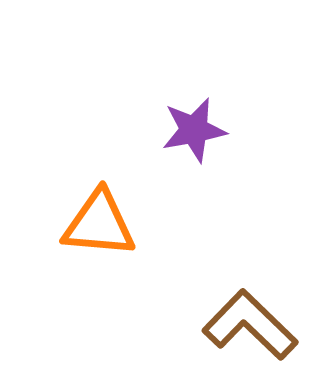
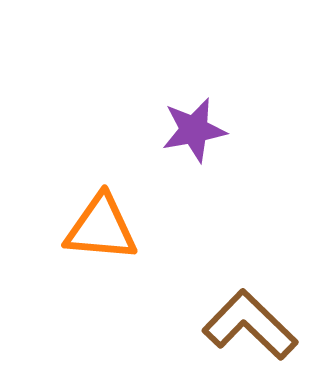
orange triangle: moved 2 px right, 4 px down
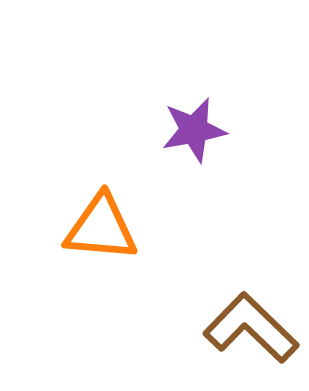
brown L-shape: moved 1 px right, 3 px down
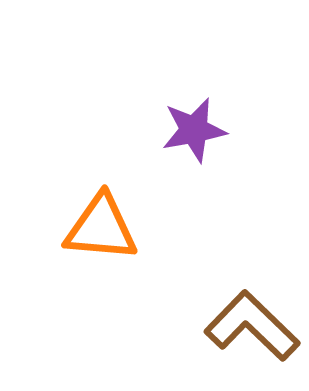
brown L-shape: moved 1 px right, 2 px up
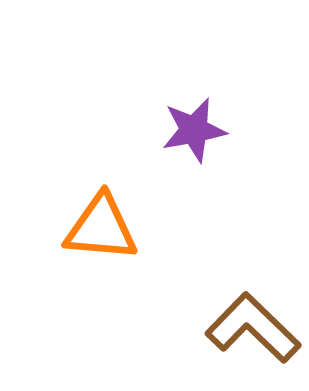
brown L-shape: moved 1 px right, 2 px down
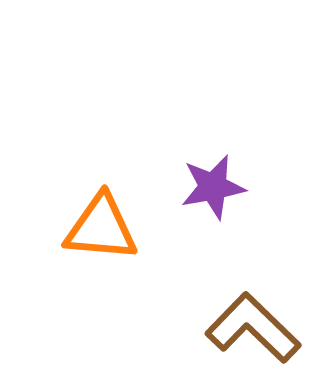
purple star: moved 19 px right, 57 px down
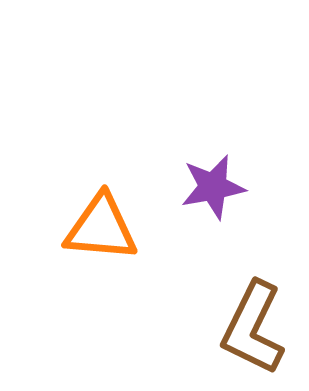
brown L-shape: rotated 108 degrees counterclockwise
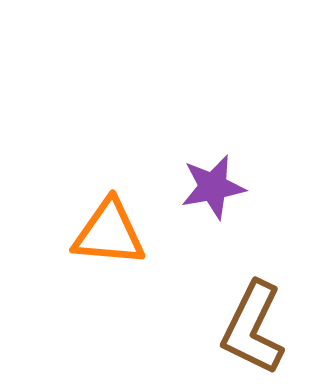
orange triangle: moved 8 px right, 5 px down
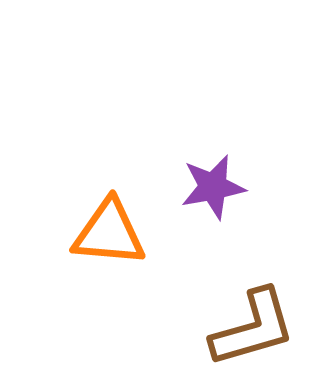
brown L-shape: rotated 132 degrees counterclockwise
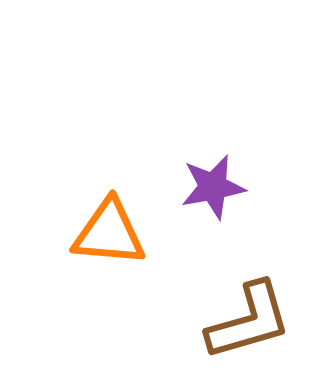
brown L-shape: moved 4 px left, 7 px up
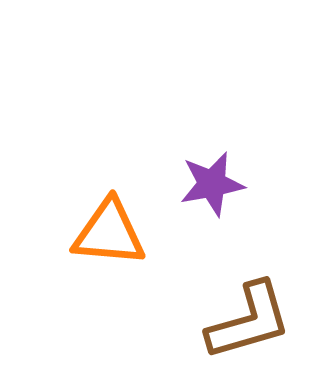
purple star: moved 1 px left, 3 px up
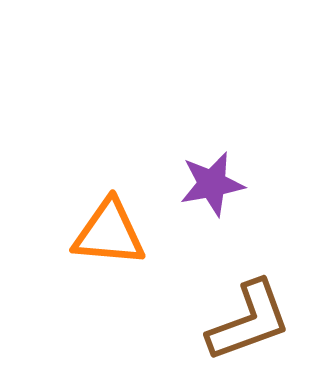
brown L-shape: rotated 4 degrees counterclockwise
